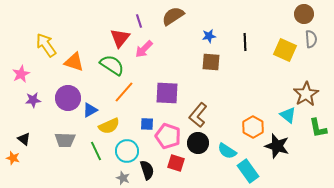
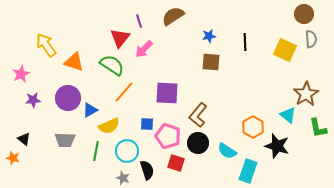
green line: rotated 36 degrees clockwise
cyan rectangle: rotated 55 degrees clockwise
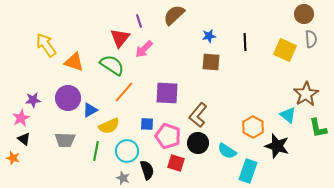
brown semicircle: moved 1 px right, 1 px up; rotated 10 degrees counterclockwise
pink star: moved 44 px down
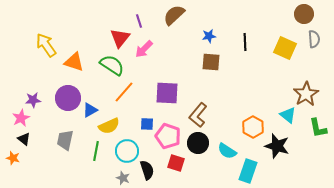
gray semicircle: moved 3 px right
yellow square: moved 2 px up
gray trapezoid: rotated 100 degrees clockwise
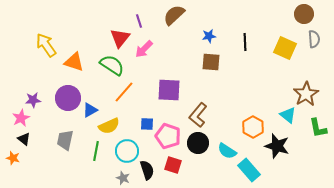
purple square: moved 2 px right, 3 px up
red square: moved 3 px left, 2 px down
cyan rectangle: moved 1 px right, 1 px up; rotated 60 degrees counterclockwise
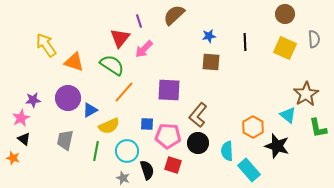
brown circle: moved 19 px left
pink pentagon: rotated 15 degrees counterclockwise
cyan semicircle: rotated 54 degrees clockwise
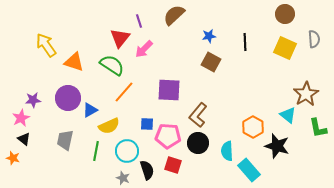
brown square: rotated 24 degrees clockwise
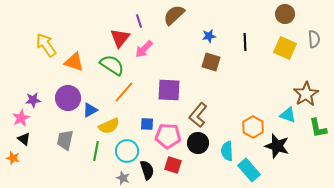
brown square: rotated 12 degrees counterclockwise
cyan triangle: rotated 18 degrees counterclockwise
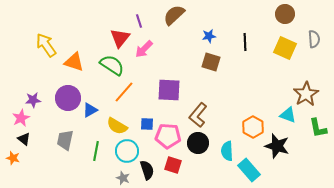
yellow semicircle: moved 8 px right; rotated 55 degrees clockwise
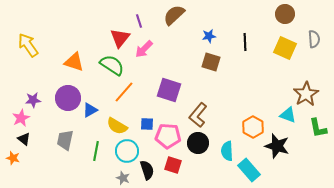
yellow arrow: moved 18 px left
purple square: rotated 15 degrees clockwise
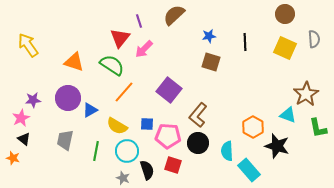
purple square: rotated 20 degrees clockwise
